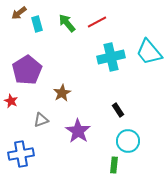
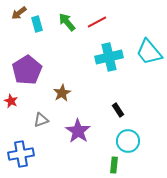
green arrow: moved 1 px up
cyan cross: moved 2 px left
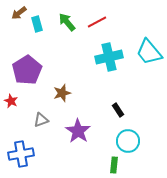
brown star: rotated 12 degrees clockwise
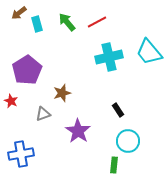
gray triangle: moved 2 px right, 6 px up
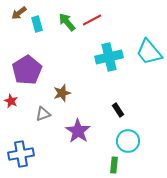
red line: moved 5 px left, 2 px up
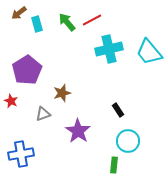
cyan cross: moved 8 px up
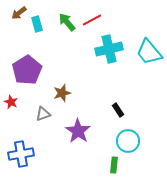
red star: moved 1 px down
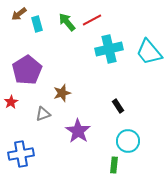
brown arrow: moved 1 px down
red star: rotated 16 degrees clockwise
black rectangle: moved 4 px up
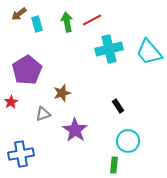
green arrow: rotated 30 degrees clockwise
purple star: moved 3 px left, 1 px up
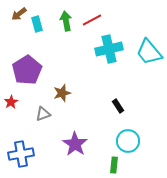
green arrow: moved 1 px left, 1 px up
purple star: moved 14 px down
